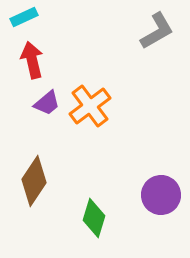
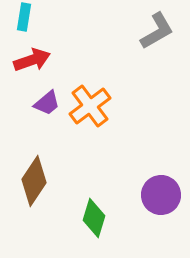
cyan rectangle: rotated 56 degrees counterclockwise
red arrow: rotated 84 degrees clockwise
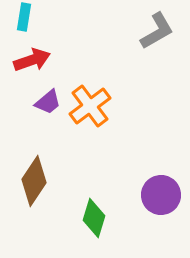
purple trapezoid: moved 1 px right, 1 px up
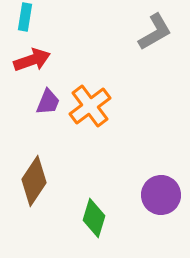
cyan rectangle: moved 1 px right
gray L-shape: moved 2 px left, 1 px down
purple trapezoid: rotated 28 degrees counterclockwise
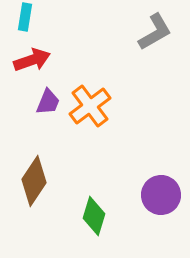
green diamond: moved 2 px up
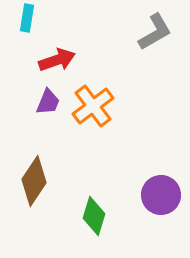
cyan rectangle: moved 2 px right, 1 px down
red arrow: moved 25 px right
orange cross: moved 3 px right
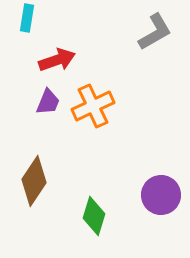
orange cross: rotated 12 degrees clockwise
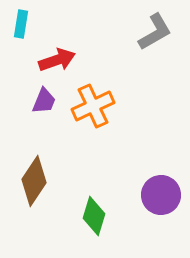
cyan rectangle: moved 6 px left, 6 px down
purple trapezoid: moved 4 px left, 1 px up
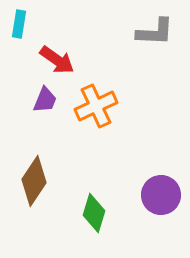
cyan rectangle: moved 2 px left
gray L-shape: rotated 33 degrees clockwise
red arrow: rotated 54 degrees clockwise
purple trapezoid: moved 1 px right, 1 px up
orange cross: moved 3 px right
green diamond: moved 3 px up
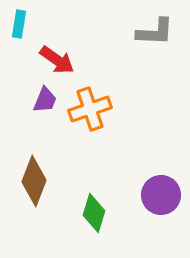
orange cross: moved 6 px left, 3 px down; rotated 6 degrees clockwise
brown diamond: rotated 12 degrees counterclockwise
